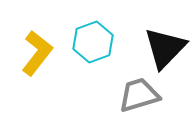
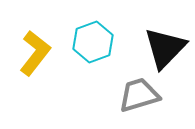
yellow L-shape: moved 2 px left
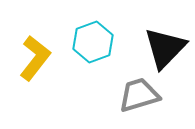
yellow L-shape: moved 5 px down
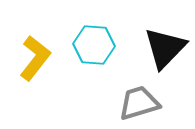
cyan hexagon: moved 1 px right, 3 px down; rotated 24 degrees clockwise
gray trapezoid: moved 8 px down
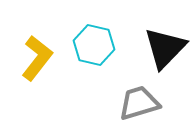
cyan hexagon: rotated 9 degrees clockwise
yellow L-shape: moved 2 px right
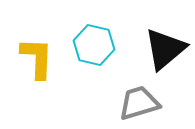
black triangle: moved 1 px down; rotated 6 degrees clockwise
yellow L-shape: rotated 36 degrees counterclockwise
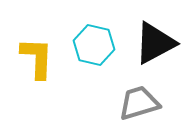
black triangle: moved 10 px left, 6 px up; rotated 12 degrees clockwise
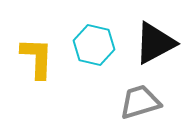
gray trapezoid: moved 1 px right, 1 px up
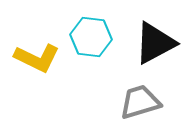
cyan hexagon: moved 3 px left, 8 px up; rotated 6 degrees counterclockwise
yellow L-shape: rotated 114 degrees clockwise
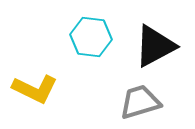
black triangle: moved 3 px down
yellow L-shape: moved 2 px left, 31 px down
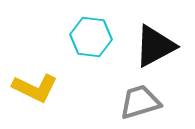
yellow L-shape: moved 1 px up
